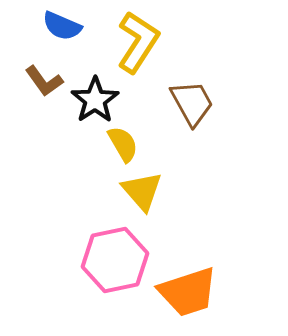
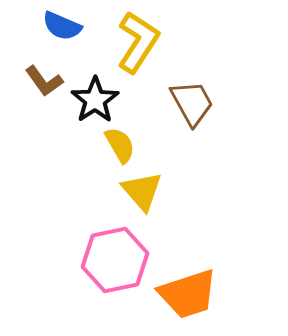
yellow semicircle: moved 3 px left, 1 px down
orange trapezoid: moved 2 px down
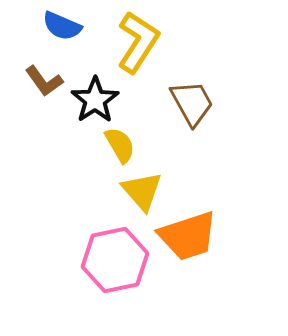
orange trapezoid: moved 58 px up
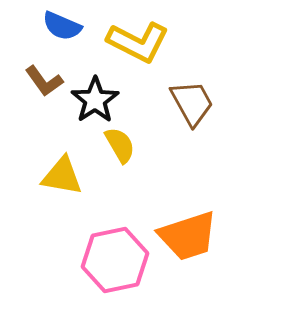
yellow L-shape: rotated 84 degrees clockwise
yellow triangle: moved 80 px left, 15 px up; rotated 39 degrees counterclockwise
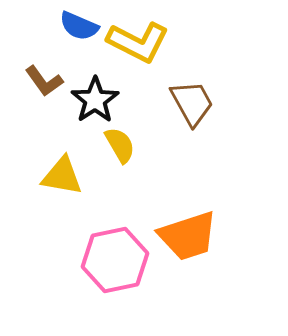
blue semicircle: moved 17 px right
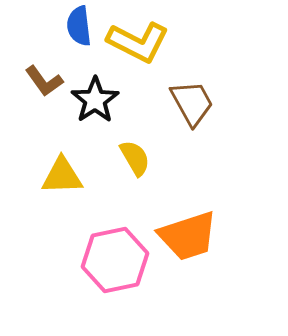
blue semicircle: rotated 60 degrees clockwise
yellow semicircle: moved 15 px right, 13 px down
yellow triangle: rotated 12 degrees counterclockwise
